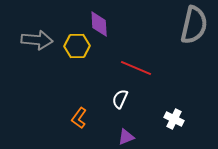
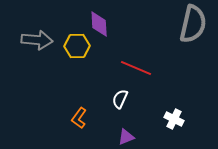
gray semicircle: moved 1 px left, 1 px up
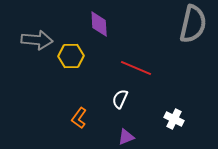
yellow hexagon: moved 6 px left, 10 px down
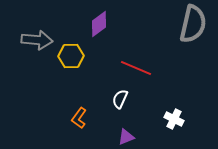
purple diamond: rotated 56 degrees clockwise
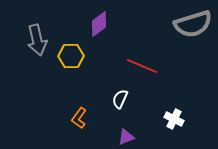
gray semicircle: rotated 60 degrees clockwise
gray arrow: rotated 72 degrees clockwise
red line: moved 6 px right, 2 px up
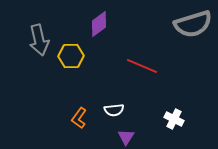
gray arrow: moved 2 px right
white semicircle: moved 6 px left, 11 px down; rotated 120 degrees counterclockwise
purple triangle: rotated 36 degrees counterclockwise
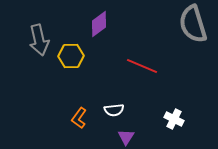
gray semicircle: rotated 90 degrees clockwise
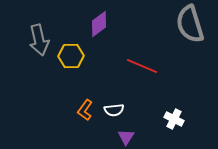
gray semicircle: moved 3 px left
orange L-shape: moved 6 px right, 8 px up
